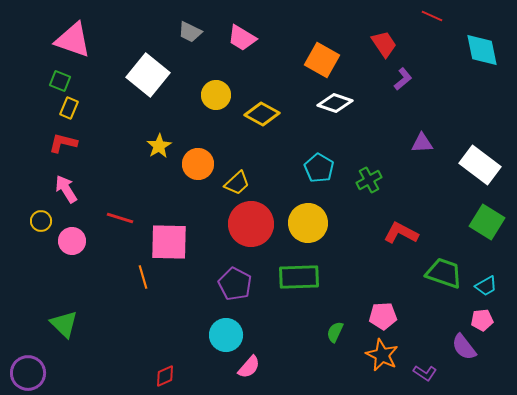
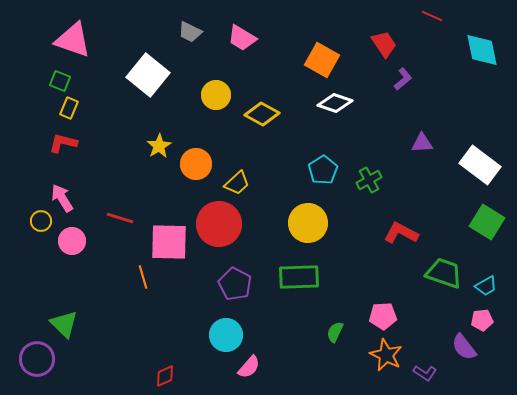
orange circle at (198, 164): moved 2 px left
cyan pentagon at (319, 168): moved 4 px right, 2 px down; rotated 8 degrees clockwise
pink arrow at (66, 189): moved 4 px left, 9 px down
red circle at (251, 224): moved 32 px left
orange star at (382, 355): moved 4 px right
purple circle at (28, 373): moved 9 px right, 14 px up
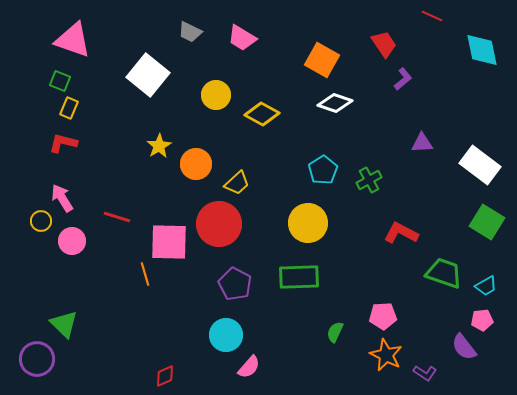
red line at (120, 218): moved 3 px left, 1 px up
orange line at (143, 277): moved 2 px right, 3 px up
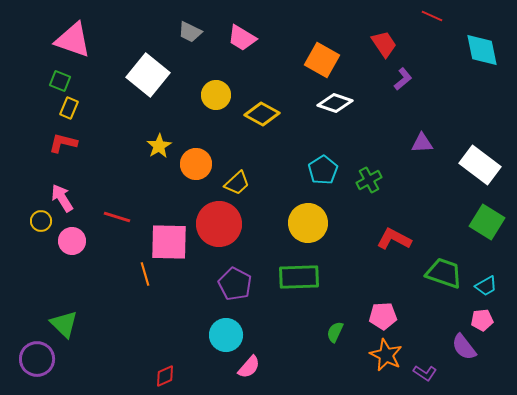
red L-shape at (401, 233): moved 7 px left, 6 px down
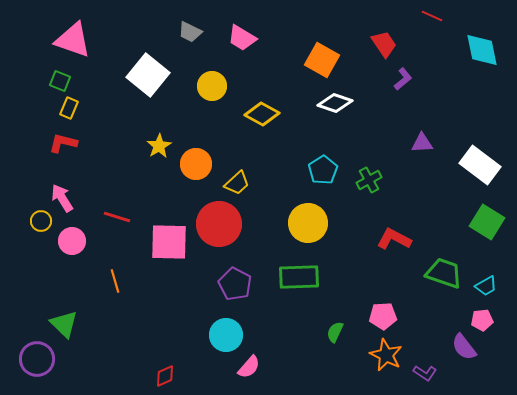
yellow circle at (216, 95): moved 4 px left, 9 px up
orange line at (145, 274): moved 30 px left, 7 px down
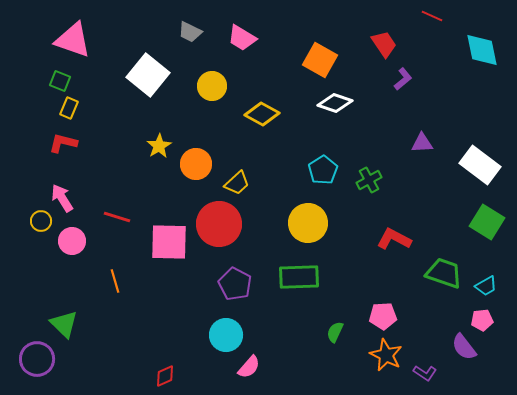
orange square at (322, 60): moved 2 px left
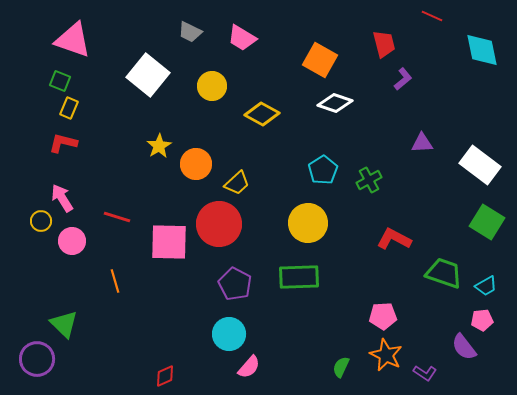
red trapezoid at (384, 44): rotated 20 degrees clockwise
green semicircle at (335, 332): moved 6 px right, 35 px down
cyan circle at (226, 335): moved 3 px right, 1 px up
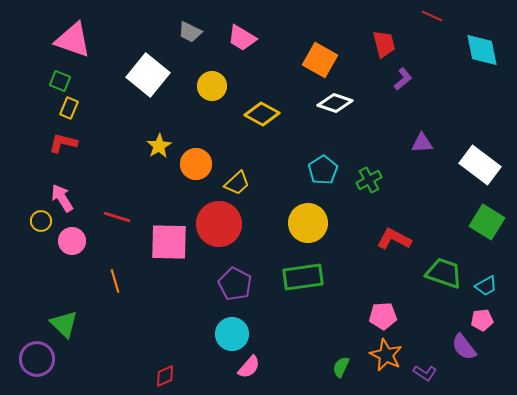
green rectangle at (299, 277): moved 4 px right; rotated 6 degrees counterclockwise
cyan circle at (229, 334): moved 3 px right
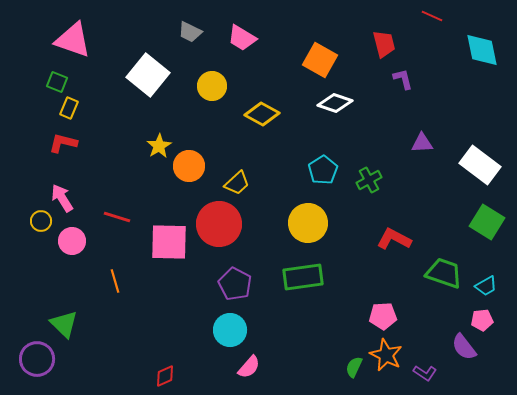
purple L-shape at (403, 79): rotated 65 degrees counterclockwise
green square at (60, 81): moved 3 px left, 1 px down
orange circle at (196, 164): moved 7 px left, 2 px down
cyan circle at (232, 334): moved 2 px left, 4 px up
green semicircle at (341, 367): moved 13 px right
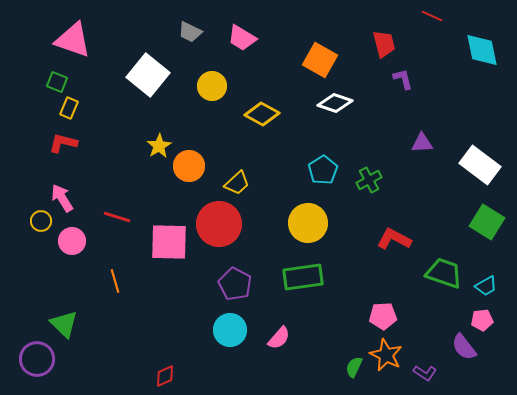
pink semicircle at (249, 367): moved 30 px right, 29 px up
